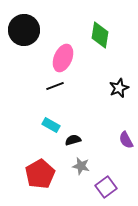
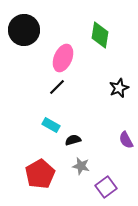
black line: moved 2 px right, 1 px down; rotated 24 degrees counterclockwise
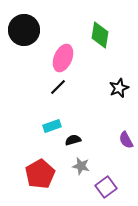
black line: moved 1 px right
cyan rectangle: moved 1 px right, 1 px down; rotated 48 degrees counterclockwise
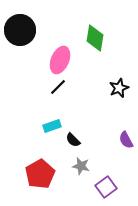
black circle: moved 4 px left
green diamond: moved 5 px left, 3 px down
pink ellipse: moved 3 px left, 2 px down
black semicircle: rotated 119 degrees counterclockwise
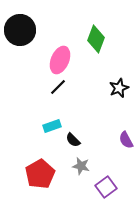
green diamond: moved 1 px right, 1 px down; rotated 12 degrees clockwise
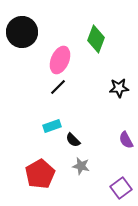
black circle: moved 2 px right, 2 px down
black star: rotated 18 degrees clockwise
purple square: moved 15 px right, 1 px down
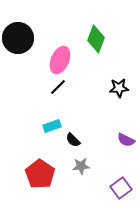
black circle: moved 4 px left, 6 px down
purple semicircle: rotated 36 degrees counterclockwise
gray star: rotated 18 degrees counterclockwise
red pentagon: rotated 8 degrees counterclockwise
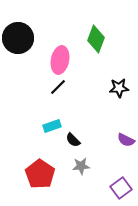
pink ellipse: rotated 12 degrees counterclockwise
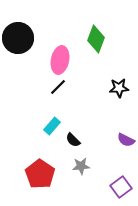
cyan rectangle: rotated 30 degrees counterclockwise
purple square: moved 1 px up
